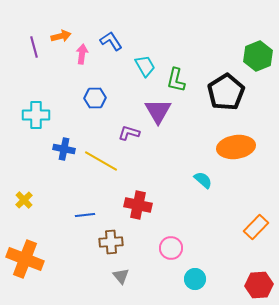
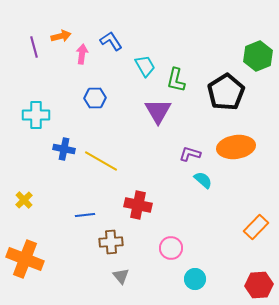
purple L-shape: moved 61 px right, 21 px down
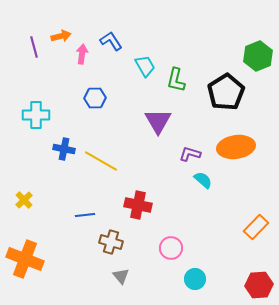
purple triangle: moved 10 px down
brown cross: rotated 20 degrees clockwise
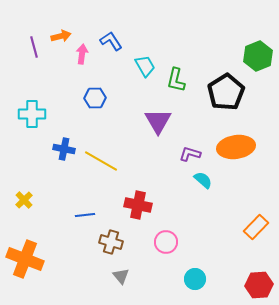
cyan cross: moved 4 px left, 1 px up
pink circle: moved 5 px left, 6 px up
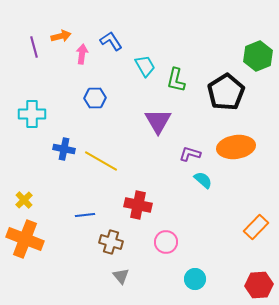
orange cross: moved 20 px up
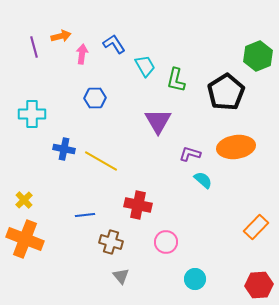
blue L-shape: moved 3 px right, 3 px down
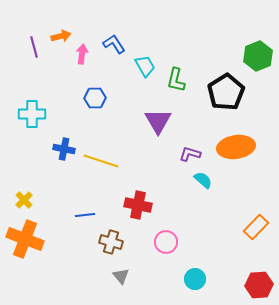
yellow line: rotated 12 degrees counterclockwise
